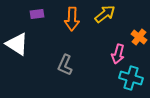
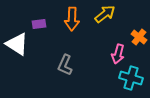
purple rectangle: moved 2 px right, 10 px down
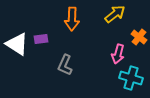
yellow arrow: moved 10 px right
purple rectangle: moved 2 px right, 15 px down
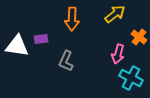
white triangle: moved 2 px down; rotated 25 degrees counterclockwise
gray L-shape: moved 1 px right, 4 px up
cyan cross: rotated 10 degrees clockwise
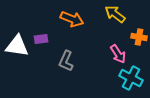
yellow arrow: rotated 105 degrees counterclockwise
orange arrow: rotated 70 degrees counterclockwise
orange cross: rotated 28 degrees counterclockwise
pink arrow: rotated 48 degrees counterclockwise
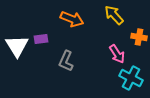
yellow arrow: moved 1 px left, 1 px down; rotated 10 degrees clockwise
white triangle: rotated 50 degrees clockwise
pink arrow: moved 1 px left
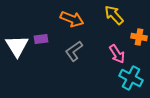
gray L-shape: moved 8 px right, 10 px up; rotated 30 degrees clockwise
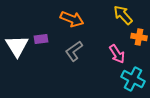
yellow arrow: moved 9 px right
cyan cross: moved 2 px right, 1 px down
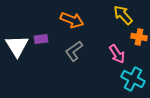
orange arrow: moved 1 px down
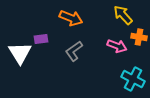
orange arrow: moved 1 px left, 2 px up
white triangle: moved 3 px right, 7 px down
pink arrow: moved 8 px up; rotated 36 degrees counterclockwise
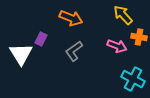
purple rectangle: rotated 56 degrees counterclockwise
white triangle: moved 1 px right, 1 px down
